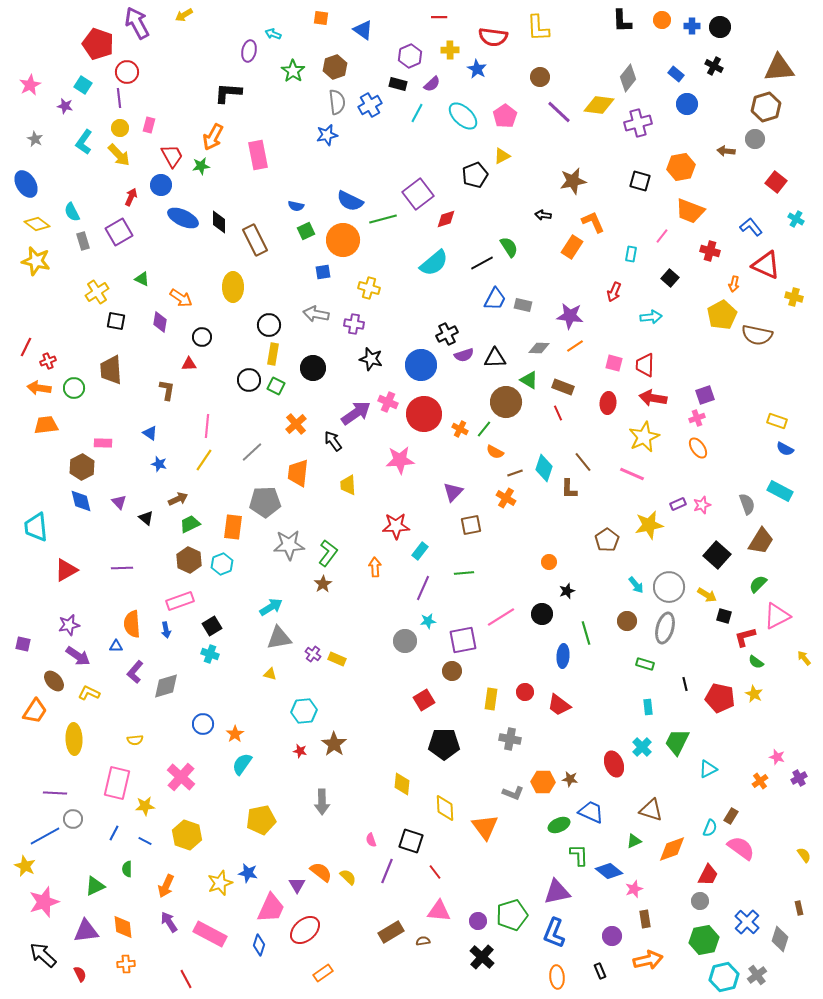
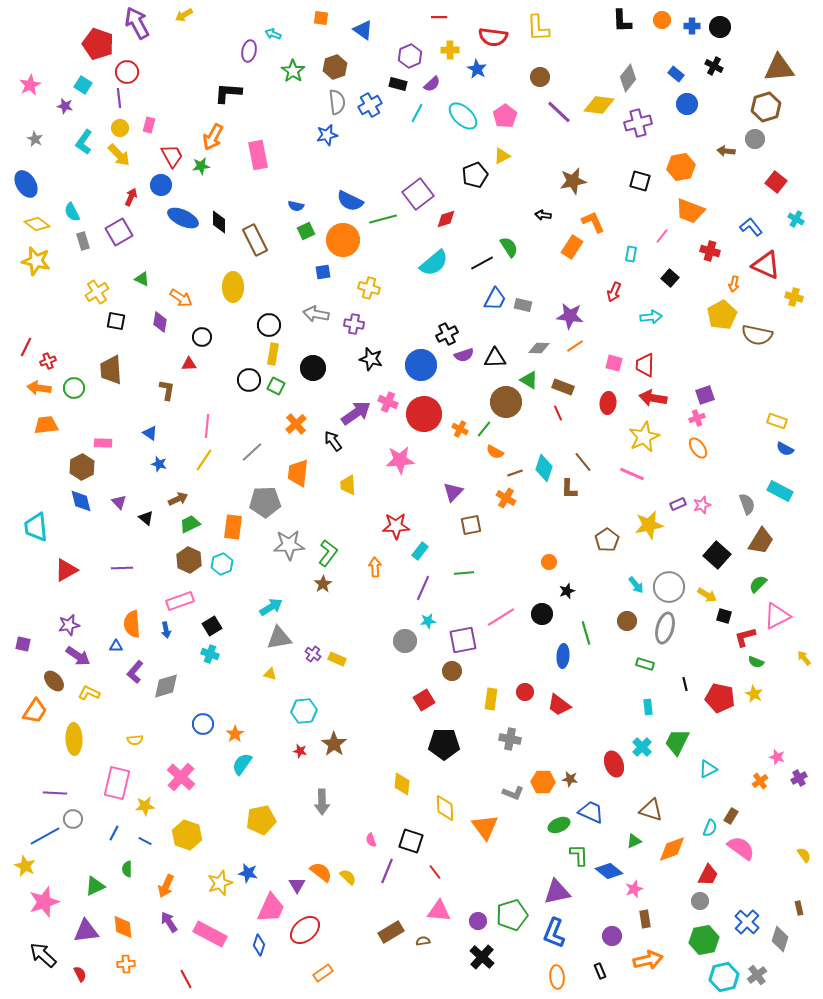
green semicircle at (756, 662): rotated 14 degrees counterclockwise
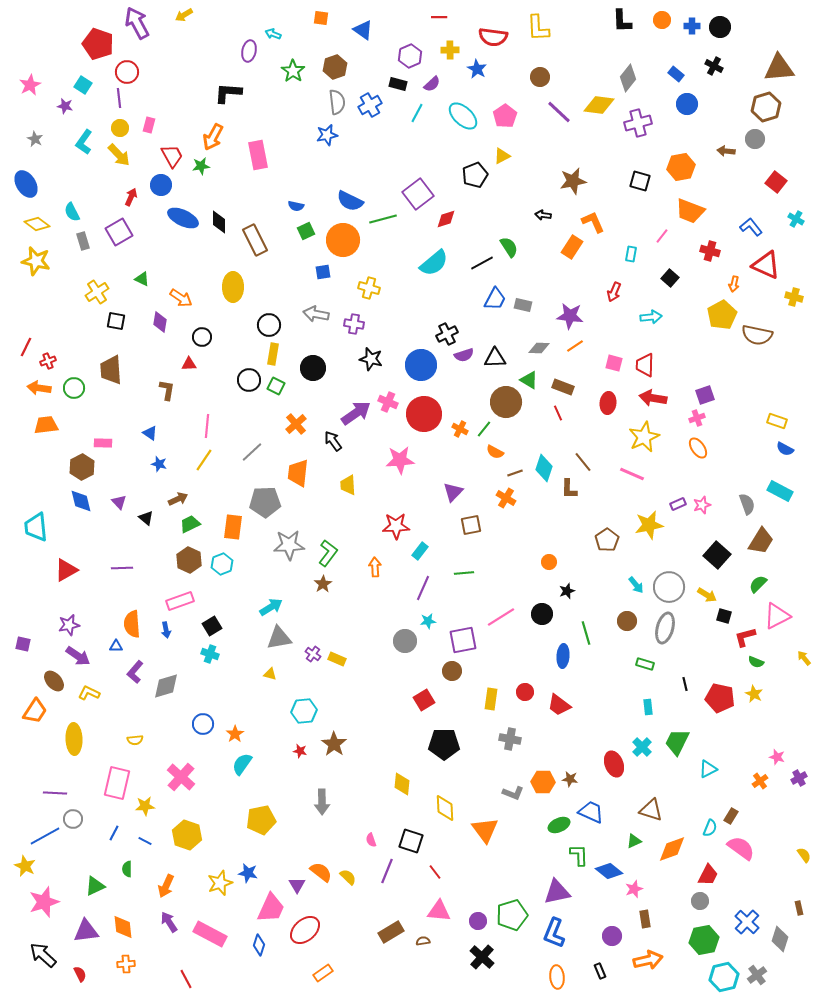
orange triangle at (485, 827): moved 3 px down
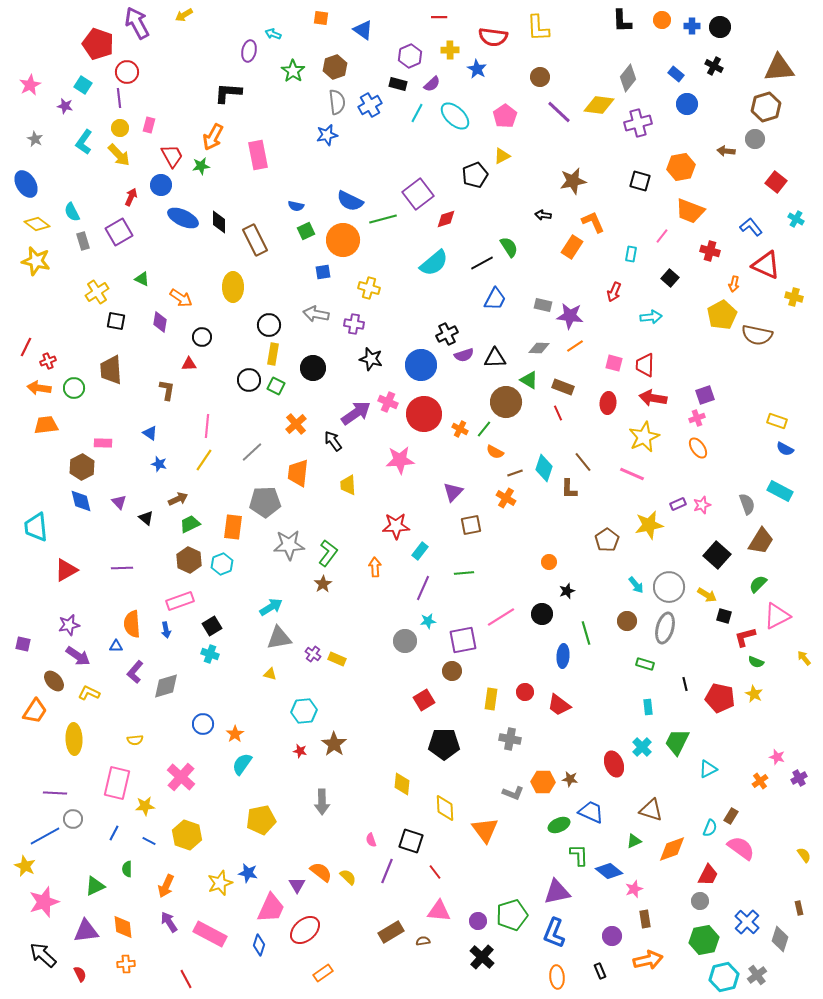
cyan ellipse at (463, 116): moved 8 px left
gray rectangle at (523, 305): moved 20 px right
blue line at (145, 841): moved 4 px right
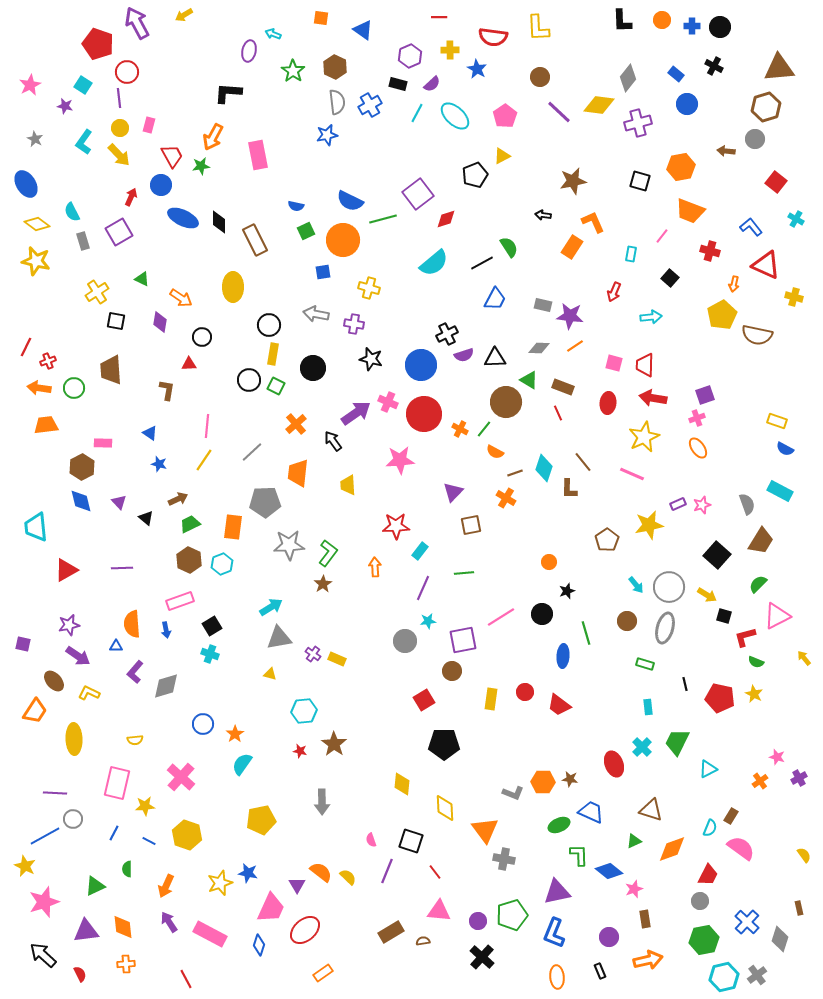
brown hexagon at (335, 67): rotated 15 degrees counterclockwise
gray cross at (510, 739): moved 6 px left, 120 px down
purple circle at (612, 936): moved 3 px left, 1 px down
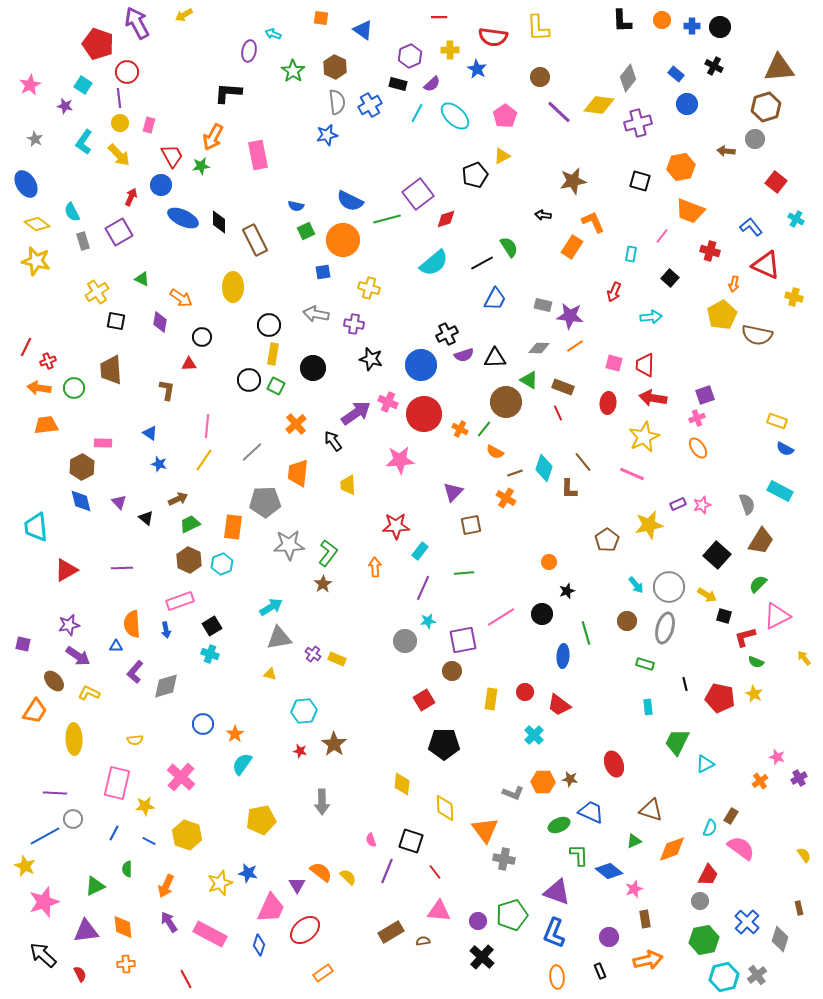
yellow circle at (120, 128): moved 5 px up
green line at (383, 219): moved 4 px right
cyan cross at (642, 747): moved 108 px left, 12 px up
cyan triangle at (708, 769): moved 3 px left, 5 px up
purple triangle at (557, 892): rotated 32 degrees clockwise
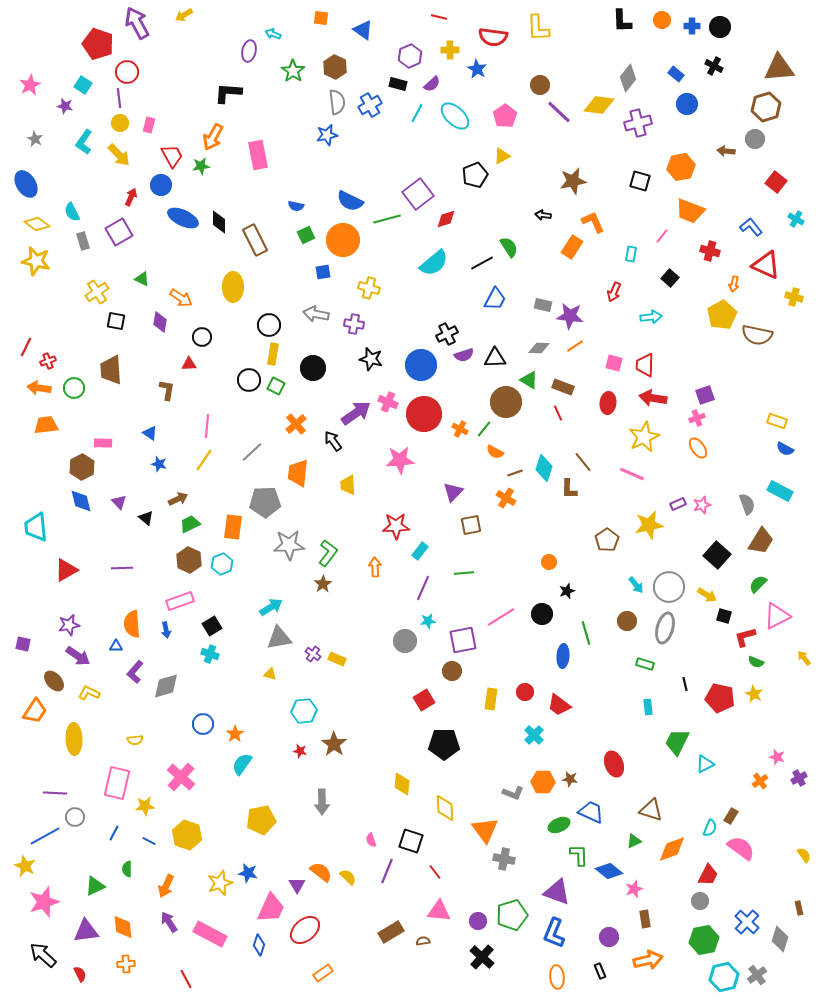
red line at (439, 17): rotated 14 degrees clockwise
brown circle at (540, 77): moved 8 px down
green square at (306, 231): moved 4 px down
gray circle at (73, 819): moved 2 px right, 2 px up
